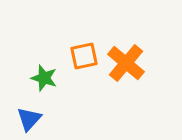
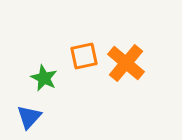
green star: rotated 8 degrees clockwise
blue triangle: moved 2 px up
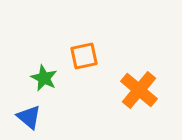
orange cross: moved 13 px right, 27 px down
blue triangle: rotated 32 degrees counterclockwise
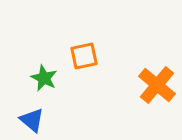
orange cross: moved 18 px right, 5 px up
blue triangle: moved 3 px right, 3 px down
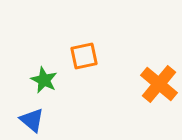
green star: moved 2 px down
orange cross: moved 2 px right, 1 px up
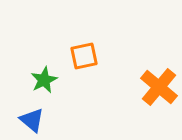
green star: rotated 20 degrees clockwise
orange cross: moved 3 px down
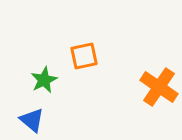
orange cross: rotated 6 degrees counterclockwise
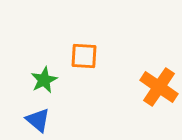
orange square: rotated 16 degrees clockwise
blue triangle: moved 6 px right
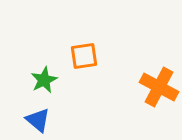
orange square: rotated 12 degrees counterclockwise
orange cross: rotated 6 degrees counterclockwise
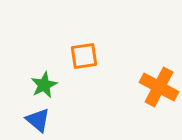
green star: moved 5 px down
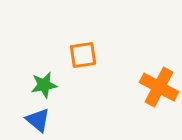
orange square: moved 1 px left, 1 px up
green star: rotated 16 degrees clockwise
